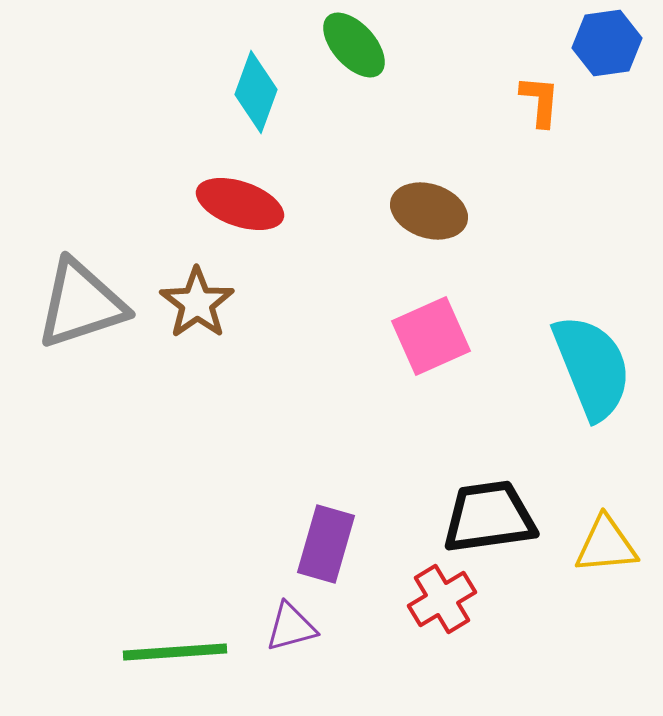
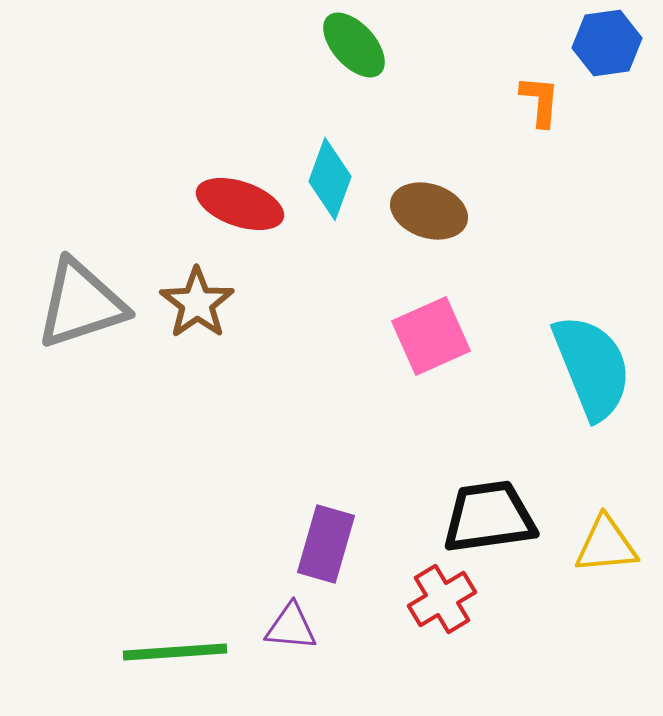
cyan diamond: moved 74 px right, 87 px down
purple triangle: rotated 20 degrees clockwise
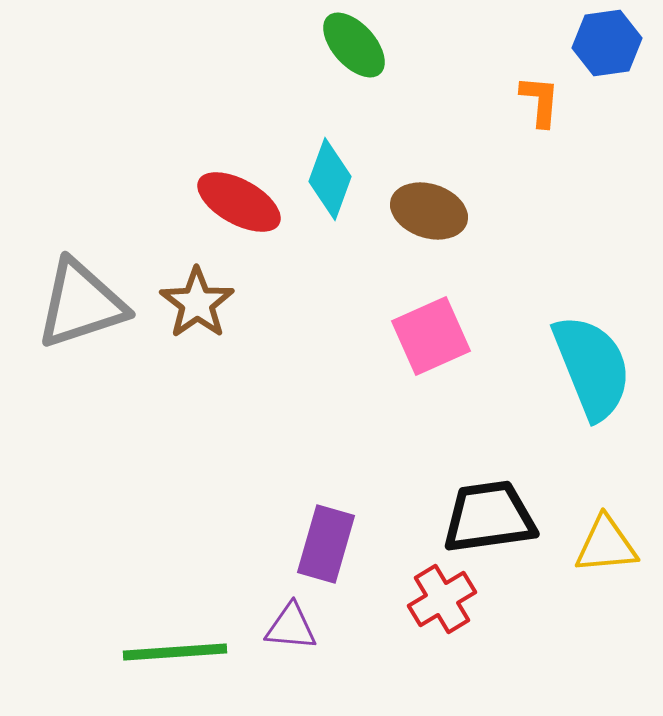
red ellipse: moved 1 px left, 2 px up; rotated 10 degrees clockwise
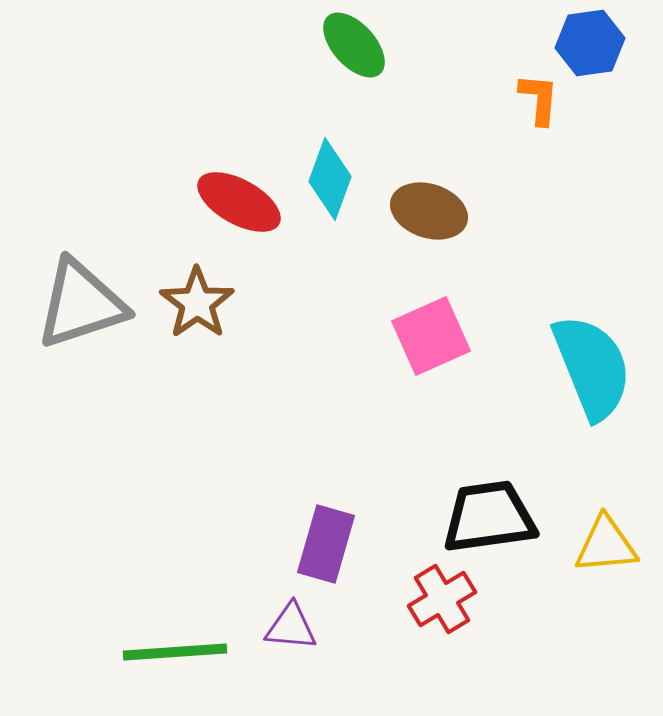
blue hexagon: moved 17 px left
orange L-shape: moved 1 px left, 2 px up
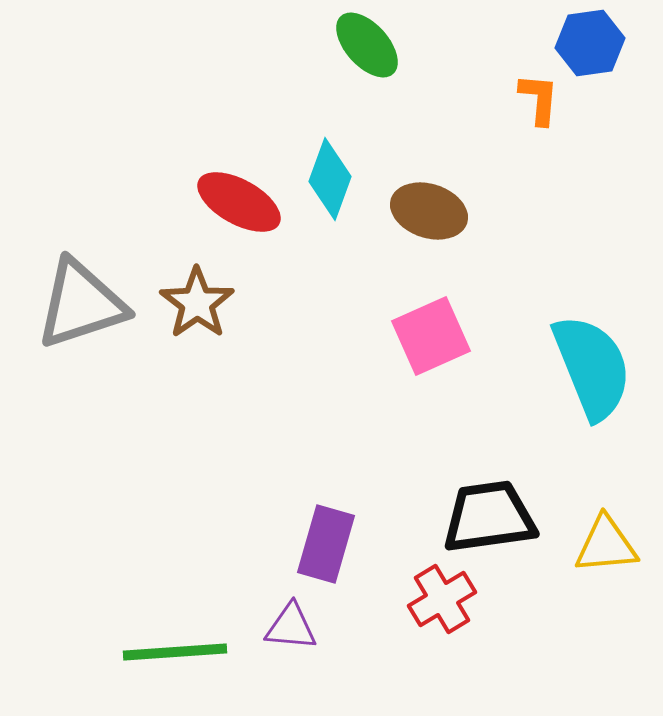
green ellipse: moved 13 px right
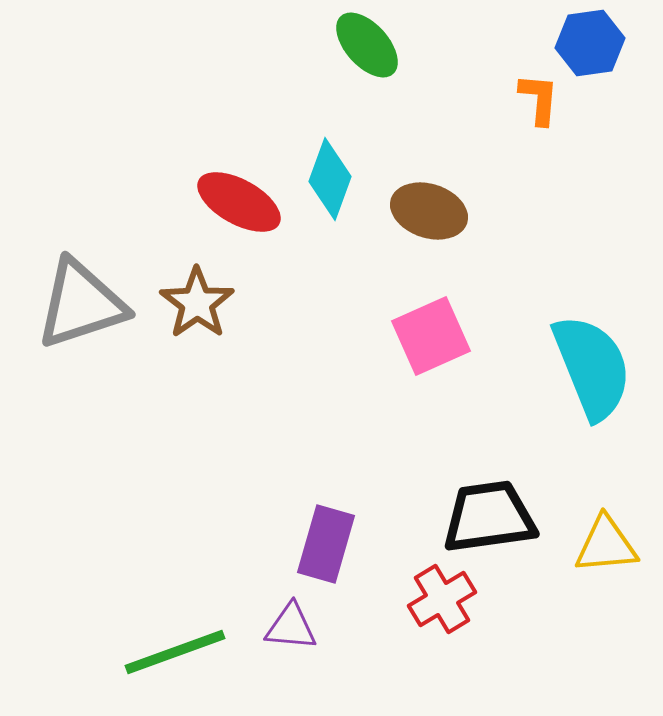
green line: rotated 16 degrees counterclockwise
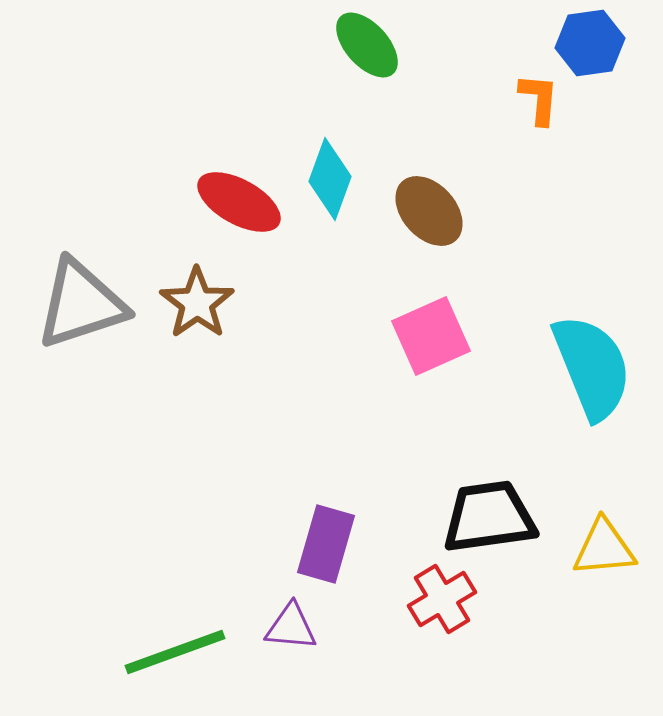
brown ellipse: rotated 30 degrees clockwise
yellow triangle: moved 2 px left, 3 px down
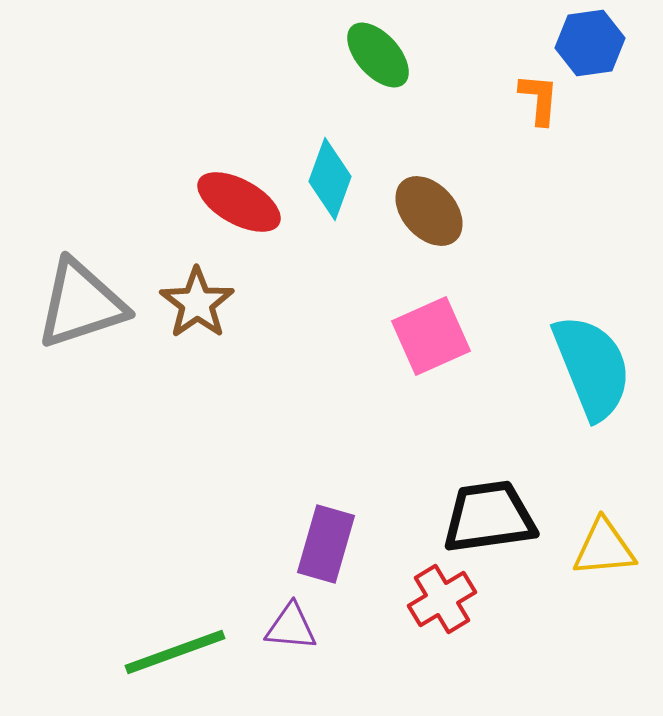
green ellipse: moved 11 px right, 10 px down
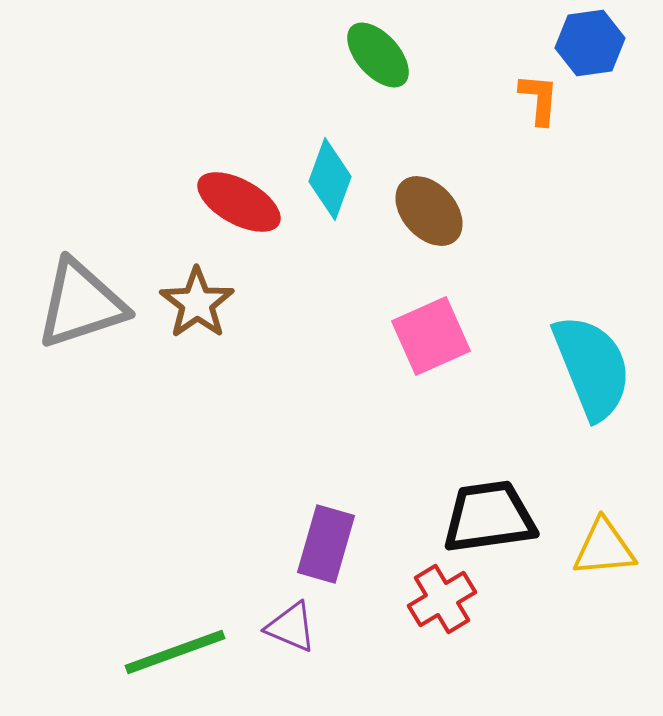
purple triangle: rotated 18 degrees clockwise
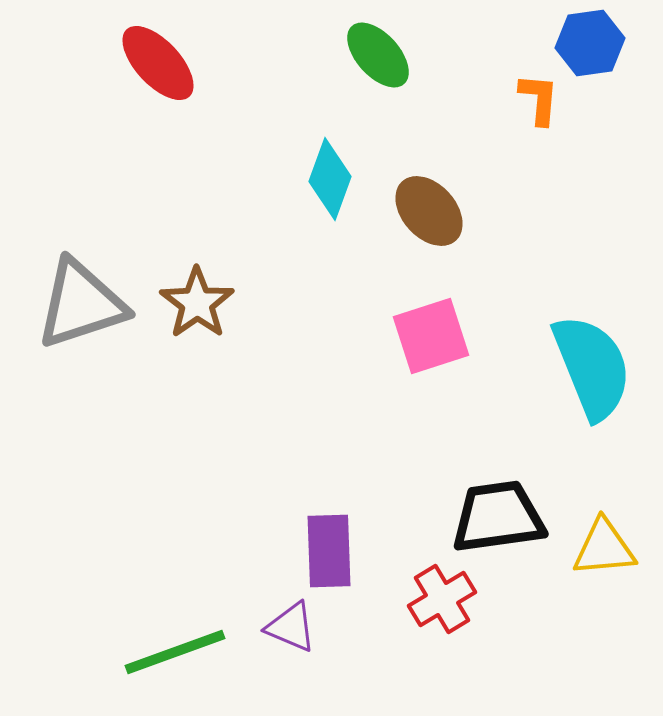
red ellipse: moved 81 px left, 139 px up; rotated 18 degrees clockwise
pink square: rotated 6 degrees clockwise
black trapezoid: moved 9 px right
purple rectangle: moved 3 px right, 7 px down; rotated 18 degrees counterclockwise
